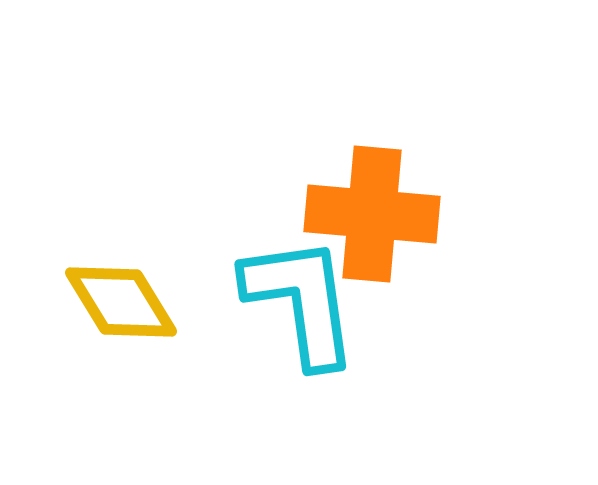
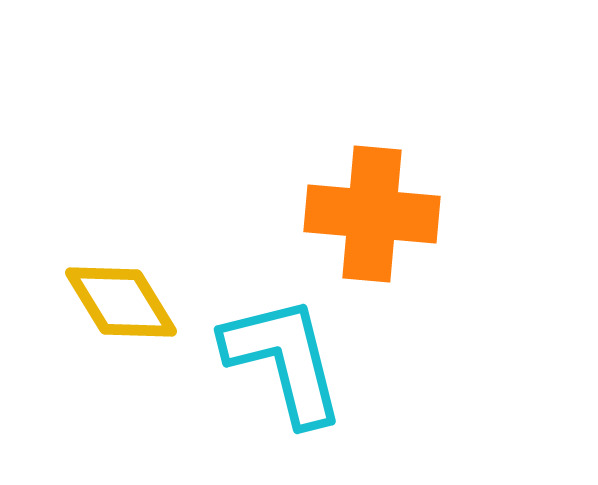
cyan L-shape: moved 17 px left, 59 px down; rotated 6 degrees counterclockwise
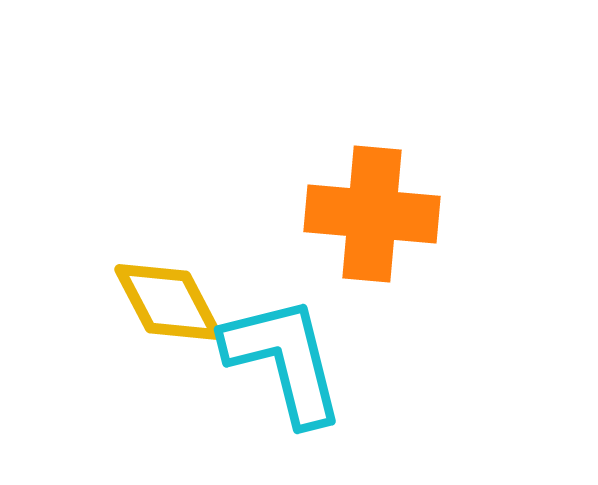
yellow diamond: moved 47 px right; rotated 4 degrees clockwise
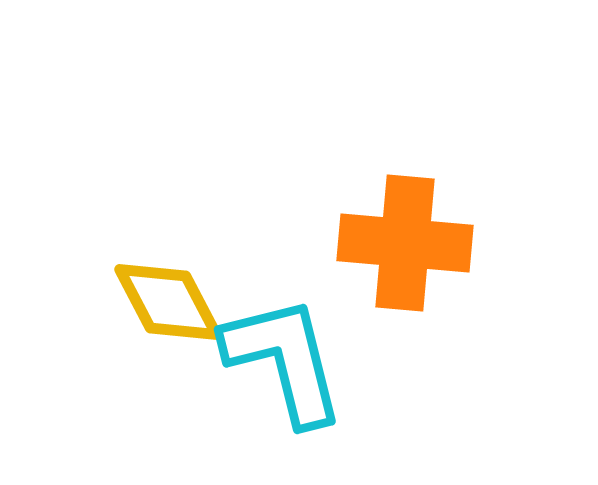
orange cross: moved 33 px right, 29 px down
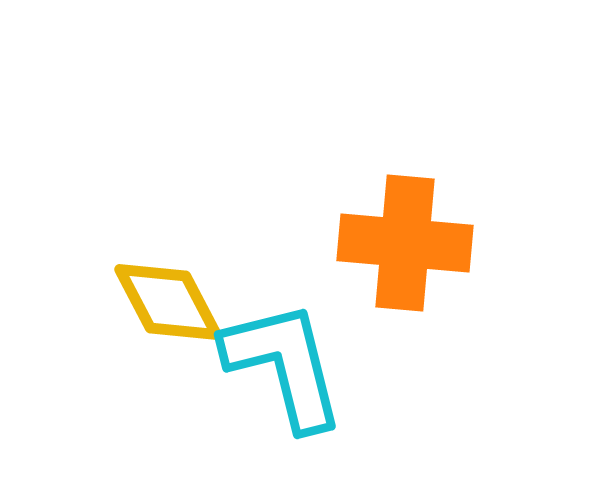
cyan L-shape: moved 5 px down
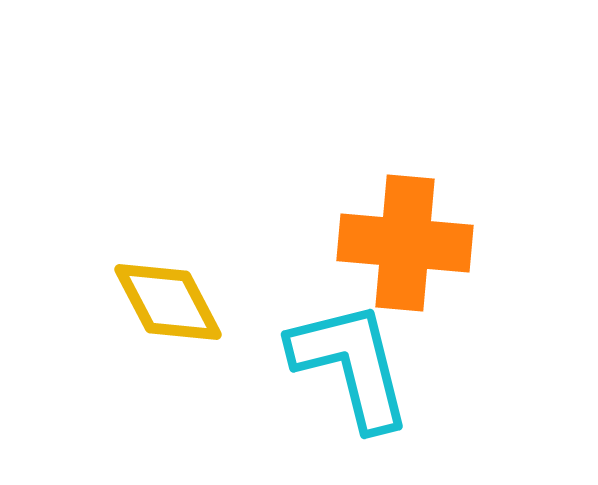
cyan L-shape: moved 67 px right
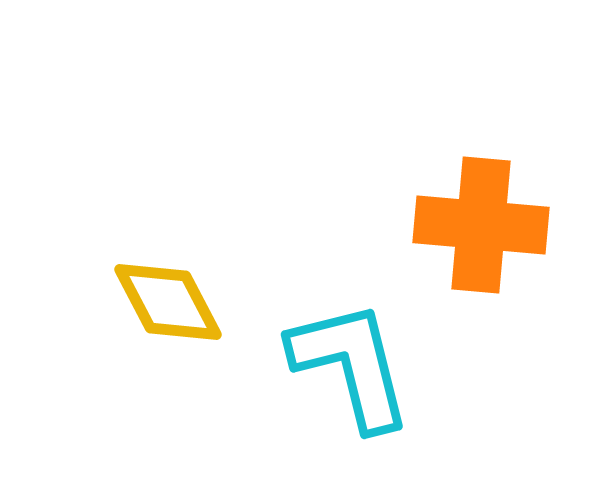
orange cross: moved 76 px right, 18 px up
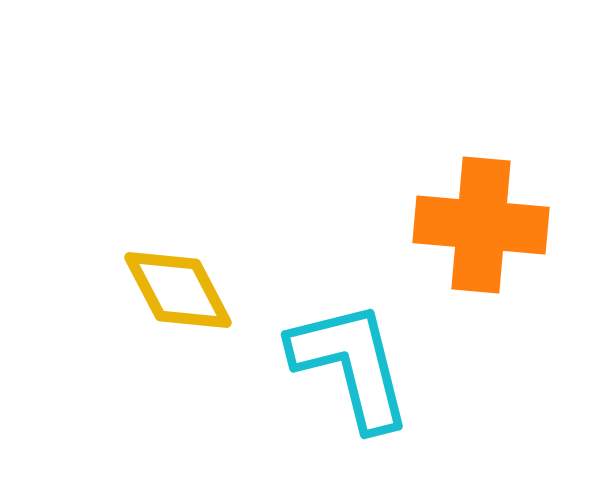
yellow diamond: moved 10 px right, 12 px up
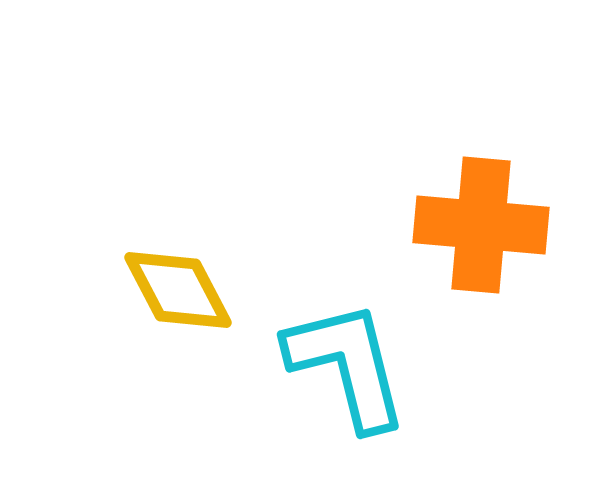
cyan L-shape: moved 4 px left
